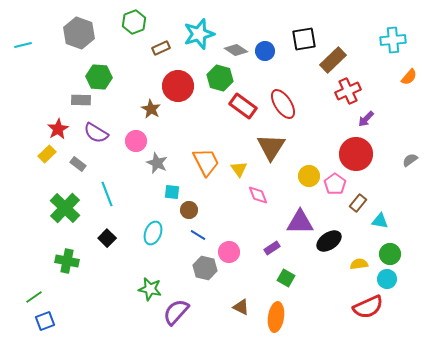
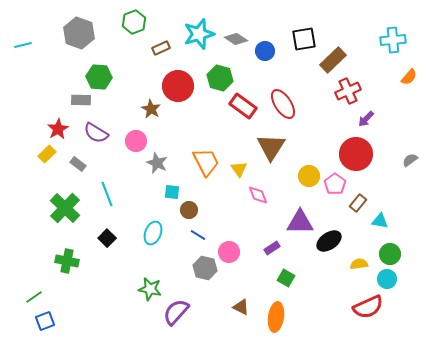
gray diamond at (236, 50): moved 11 px up
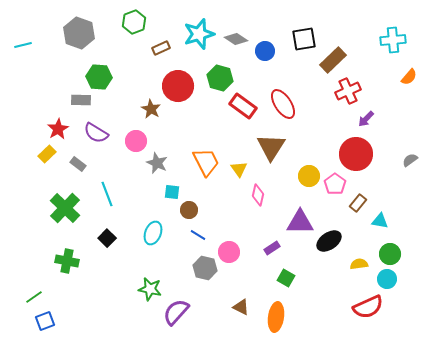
pink diamond at (258, 195): rotated 35 degrees clockwise
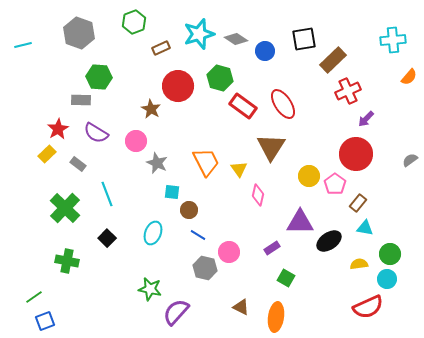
cyan triangle at (380, 221): moved 15 px left, 7 px down
